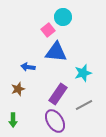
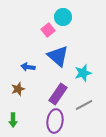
blue triangle: moved 2 px right, 4 px down; rotated 35 degrees clockwise
purple ellipse: rotated 40 degrees clockwise
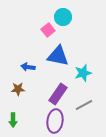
blue triangle: rotated 30 degrees counterclockwise
brown star: rotated 16 degrees clockwise
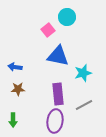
cyan circle: moved 4 px right
blue arrow: moved 13 px left
purple rectangle: rotated 40 degrees counterclockwise
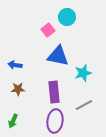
blue arrow: moved 2 px up
purple rectangle: moved 4 px left, 2 px up
green arrow: moved 1 px down; rotated 24 degrees clockwise
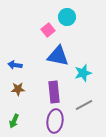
green arrow: moved 1 px right
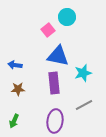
purple rectangle: moved 9 px up
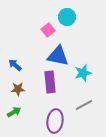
blue arrow: rotated 32 degrees clockwise
purple rectangle: moved 4 px left, 1 px up
green arrow: moved 9 px up; rotated 144 degrees counterclockwise
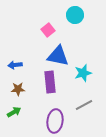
cyan circle: moved 8 px right, 2 px up
blue arrow: rotated 48 degrees counterclockwise
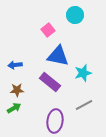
purple rectangle: rotated 45 degrees counterclockwise
brown star: moved 1 px left, 1 px down
green arrow: moved 4 px up
